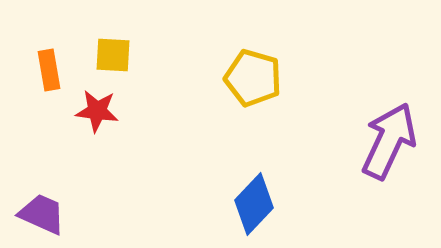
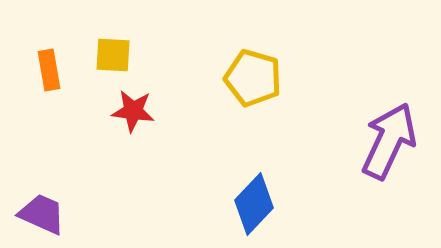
red star: moved 36 px right
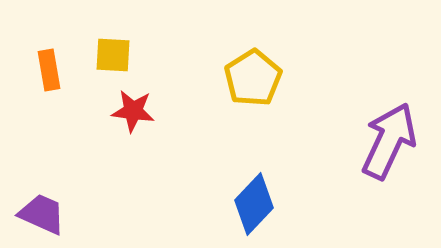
yellow pentagon: rotated 24 degrees clockwise
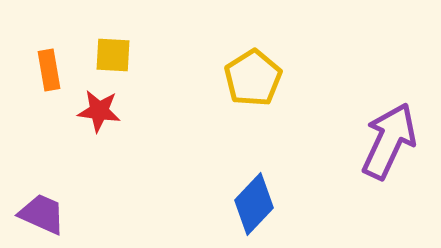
red star: moved 34 px left
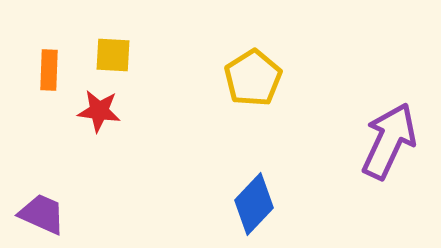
orange rectangle: rotated 12 degrees clockwise
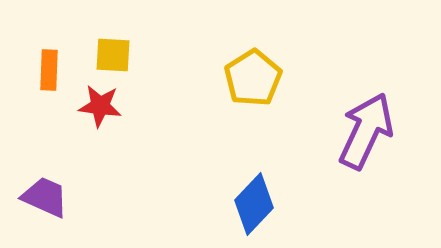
red star: moved 1 px right, 5 px up
purple arrow: moved 23 px left, 10 px up
purple trapezoid: moved 3 px right, 17 px up
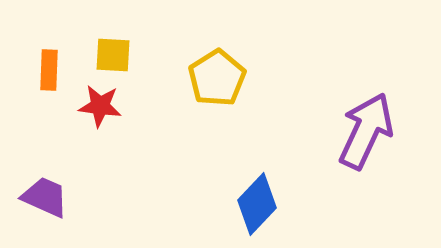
yellow pentagon: moved 36 px left
blue diamond: moved 3 px right
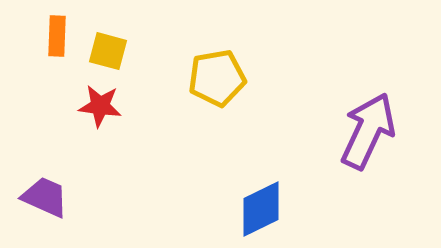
yellow square: moved 5 px left, 4 px up; rotated 12 degrees clockwise
orange rectangle: moved 8 px right, 34 px up
yellow pentagon: rotated 22 degrees clockwise
purple arrow: moved 2 px right
blue diamond: moved 4 px right, 5 px down; rotated 20 degrees clockwise
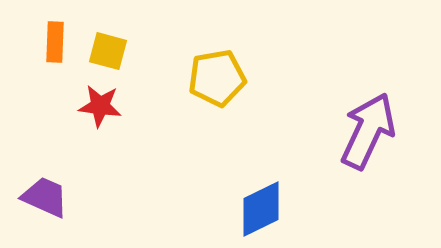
orange rectangle: moved 2 px left, 6 px down
